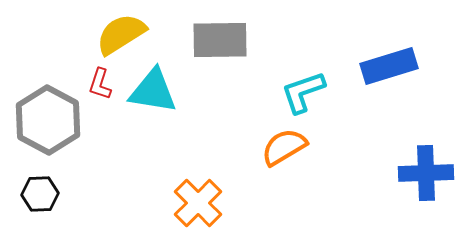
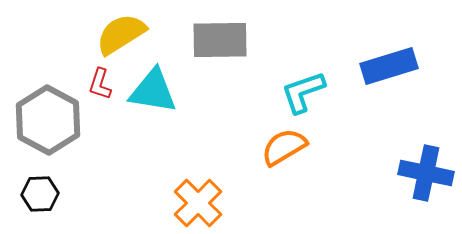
blue cross: rotated 14 degrees clockwise
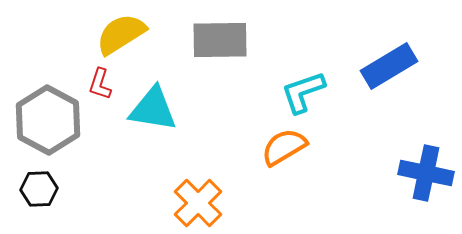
blue rectangle: rotated 14 degrees counterclockwise
cyan triangle: moved 18 px down
black hexagon: moved 1 px left, 5 px up
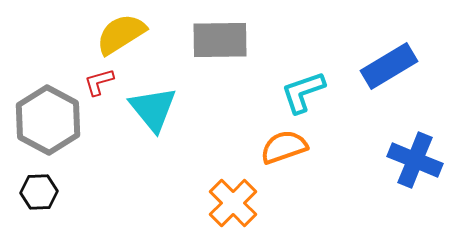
red L-shape: moved 1 px left, 2 px up; rotated 56 degrees clockwise
cyan triangle: rotated 42 degrees clockwise
orange semicircle: rotated 12 degrees clockwise
blue cross: moved 11 px left, 13 px up; rotated 10 degrees clockwise
black hexagon: moved 3 px down
orange cross: moved 35 px right
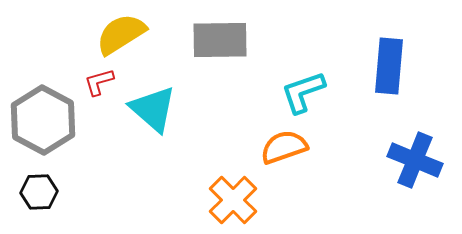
blue rectangle: rotated 54 degrees counterclockwise
cyan triangle: rotated 10 degrees counterclockwise
gray hexagon: moved 5 px left
orange cross: moved 3 px up
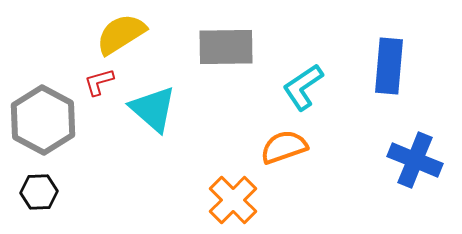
gray rectangle: moved 6 px right, 7 px down
cyan L-shape: moved 5 px up; rotated 15 degrees counterclockwise
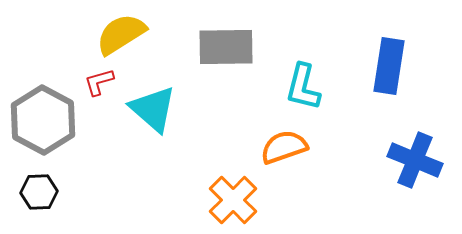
blue rectangle: rotated 4 degrees clockwise
cyan L-shape: rotated 42 degrees counterclockwise
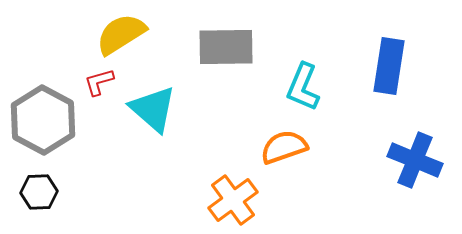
cyan L-shape: rotated 9 degrees clockwise
orange cross: rotated 9 degrees clockwise
